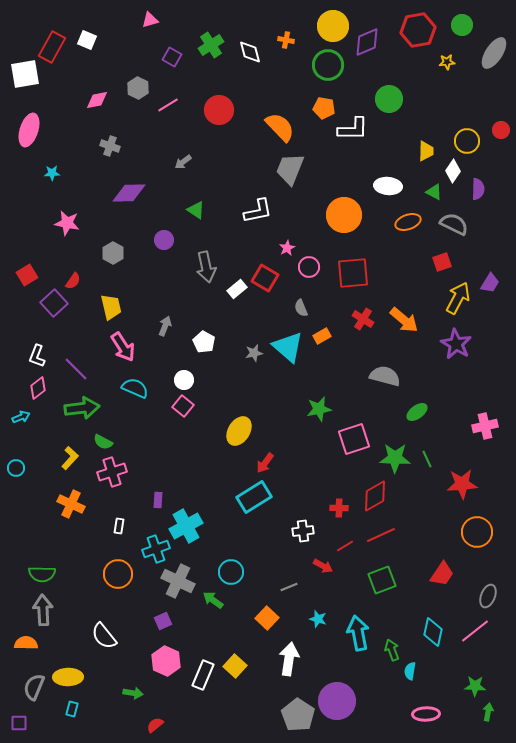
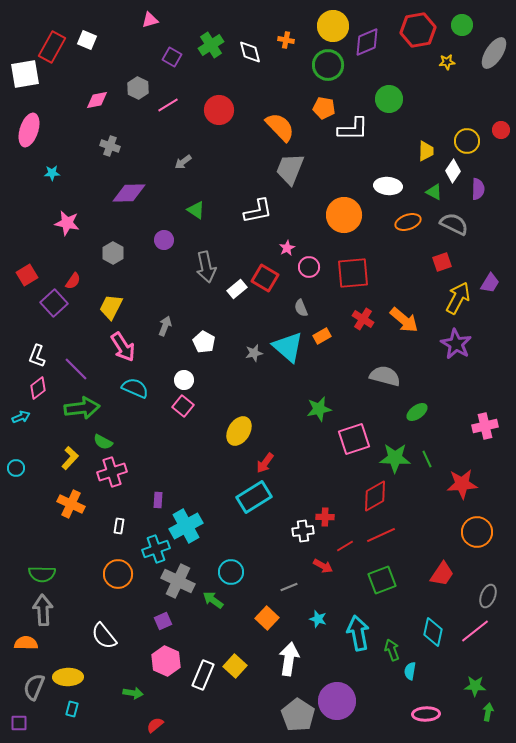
yellow trapezoid at (111, 307): rotated 140 degrees counterclockwise
red cross at (339, 508): moved 14 px left, 9 px down
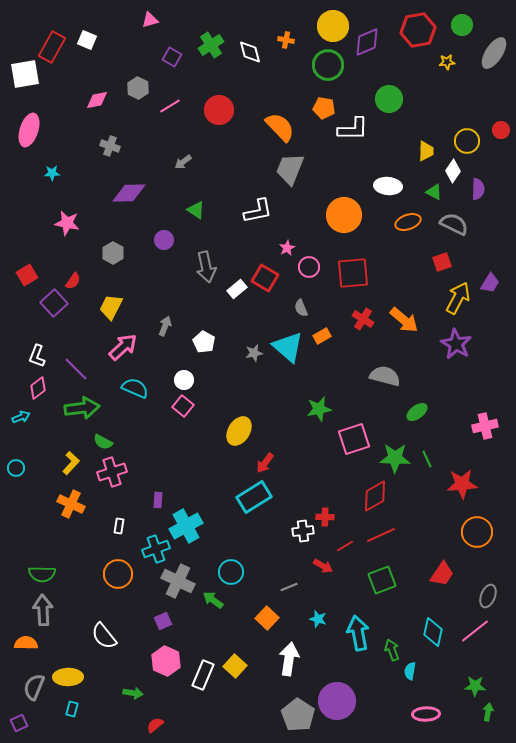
pink line at (168, 105): moved 2 px right, 1 px down
pink arrow at (123, 347): rotated 100 degrees counterclockwise
yellow L-shape at (70, 458): moved 1 px right, 5 px down
purple square at (19, 723): rotated 24 degrees counterclockwise
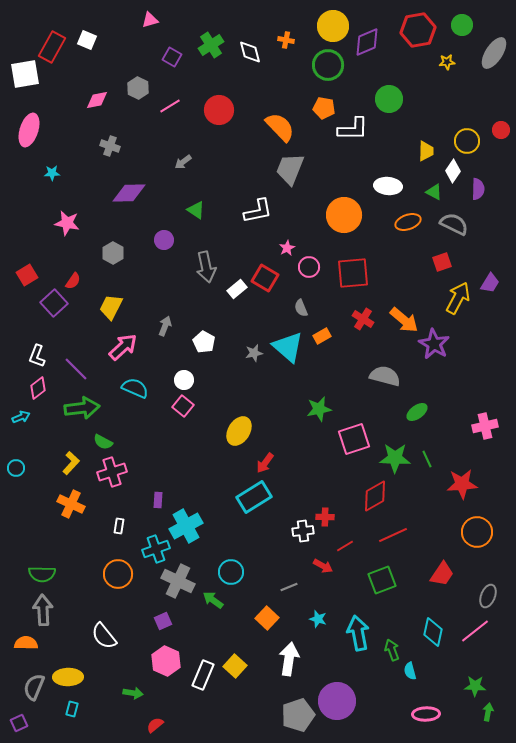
purple star at (456, 344): moved 22 px left
red line at (381, 535): moved 12 px right
cyan semicircle at (410, 671): rotated 24 degrees counterclockwise
gray pentagon at (298, 715): rotated 20 degrees clockwise
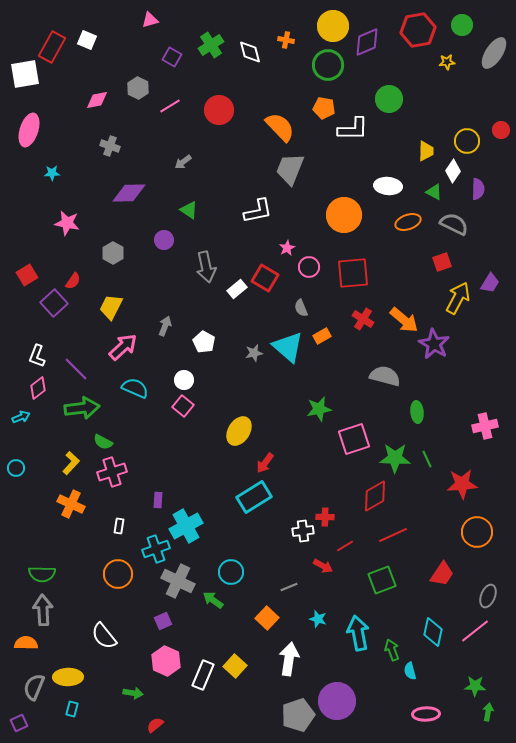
green triangle at (196, 210): moved 7 px left
green ellipse at (417, 412): rotated 60 degrees counterclockwise
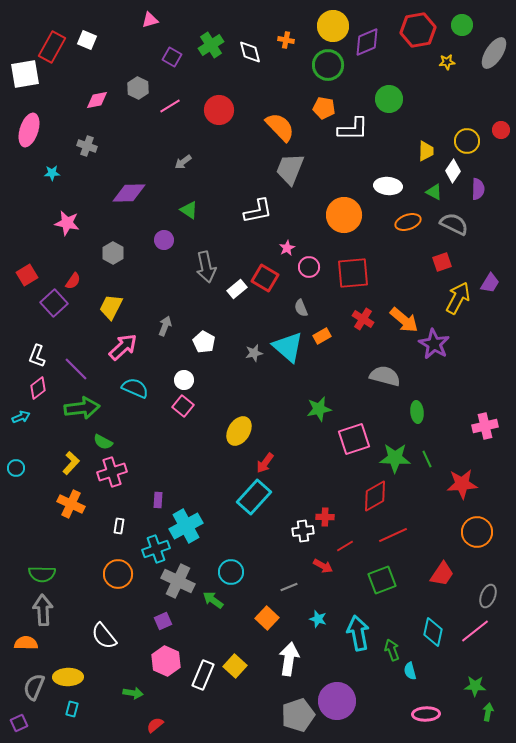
gray cross at (110, 146): moved 23 px left
cyan rectangle at (254, 497): rotated 16 degrees counterclockwise
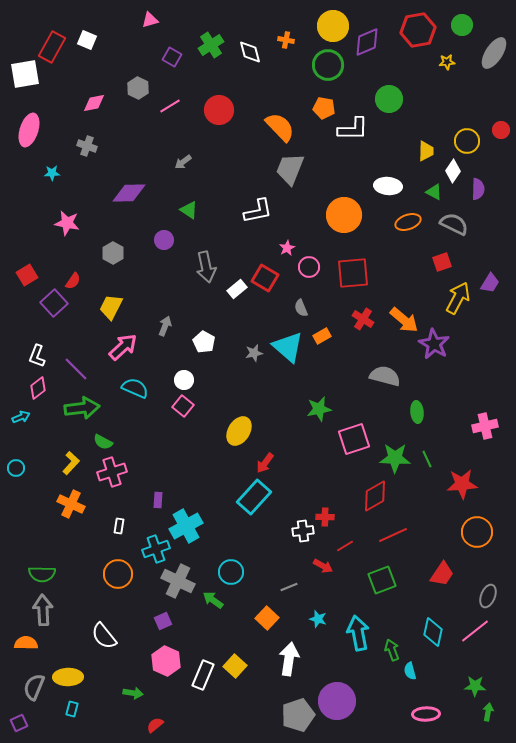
pink diamond at (97, 100): moved 3 px left, 3 px down
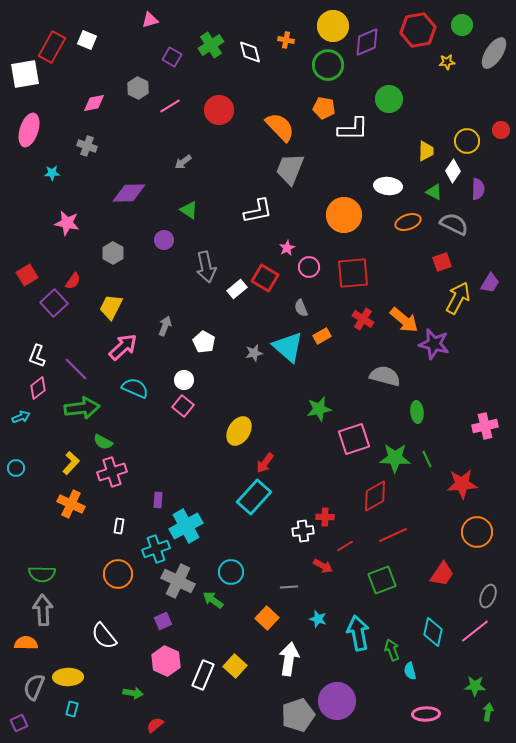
purple star at (434, 344): rotated 16 degrees counterclockwise
gray line at (289, 587): rotated 18 degrees clockwise
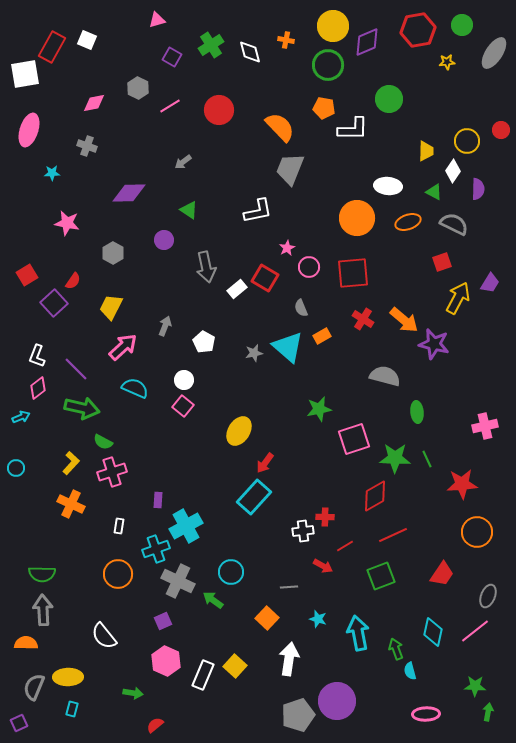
pink triangle at (150, 20): moved 7 px right
orange circle at (344, 215): moved 13 px right, 3 px down
green arrow at (82, 408): rotated 20 degrees clockwise
green square at (382, 580): moved 1 px left, 4 px up
green arrow at (392, 650): moved 4 px right, 1 px up
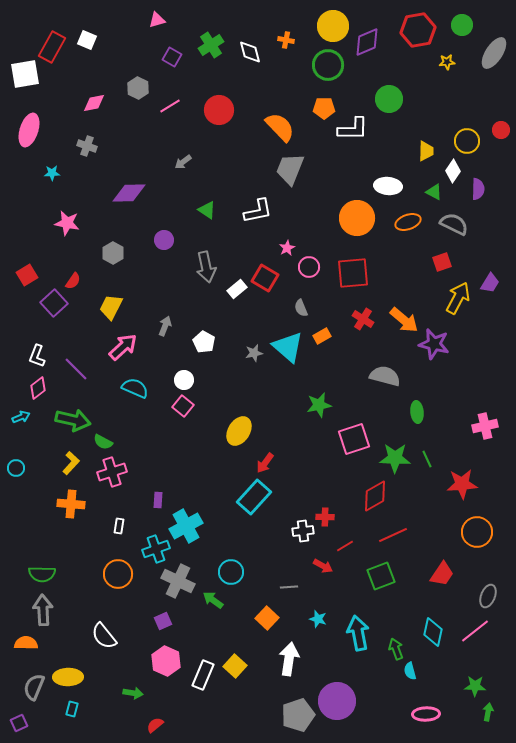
orange pentagon at (324, 108): rotated 10 degrees counterclockwise
green triangle at (189, 210): moved 18 px right
green arrow at (82, 408): moved 9 px left, 12 px down
green star at (319, 409): moved 4 px up
orange cross at (71, 504): rotated 20 degrees counterclockwise
